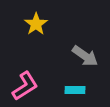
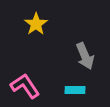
gray arrow: rotated 32 degrees clockwise
pink L-shape: rotated 92 degrees counterclockwise
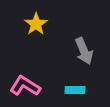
gray arrow: moved 1 px left, 5 px up
pink L-shape: rotated 24 degrees counterclockwise
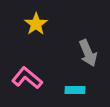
gray arrow: moved 4 px right, 2 px down
pink L-shape: moved 2 px right, 8 px up; rotated 8 degrees clockwise
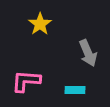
yellow star: moved 4 px right
pink L-shape: moved 1 px left, 3 px down; rotated 36 degrees counterclockwise
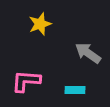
yellow star: rotated 15 degrees clockwise
gray arrow: rotated 148 degrees clockwise
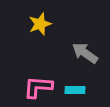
gray arrow: moved 3 px left
pink L-shape: moved 12 px right, 6 px down
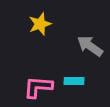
gray arrow: moved 5 px right, 7 px up
cyan rectangle: moved 1 px left, 9 px up
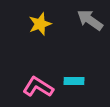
gray arrow: moved 26 px up
pink L-shape: rotated 28 degrees clockwise
